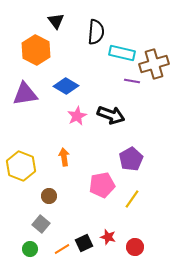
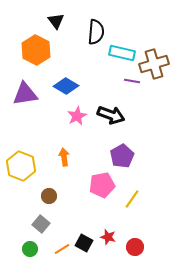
purple pentagon: moved 9 px left, 3 px up
black square: rotated 36 degrees counterclockwise
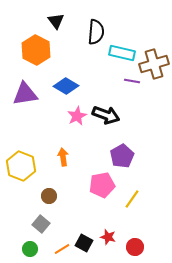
black arrow: moved 5 px left
orange arrow: moved 1 px left
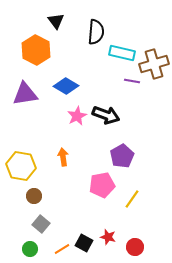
yellow hexagon: rotated 12 degrees counterclockwise
brown circle: moved 15 px left
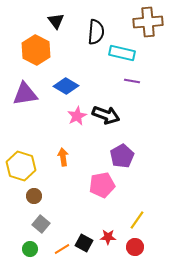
brown cross: moved 6 px left, 42 px up; rotated 12 degrees clockwise
yellow hexagon: rotated 8 degrees clockwise
yellow line: moved 5 px right, 21 px down
red star: rotated 14 degrees counterclockwise
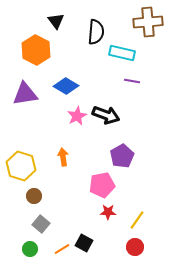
red star: moved 25 px up
